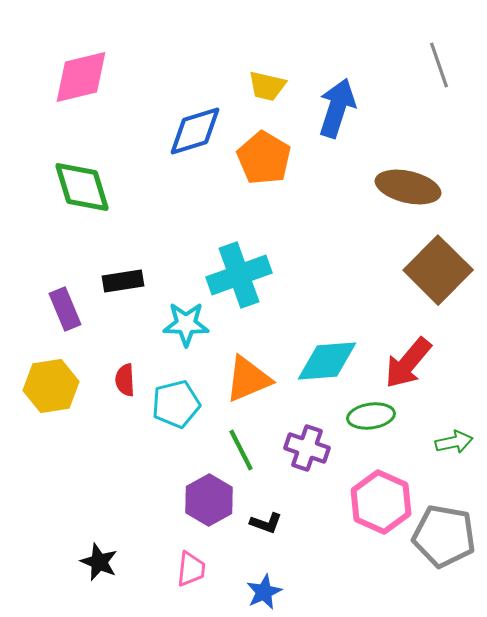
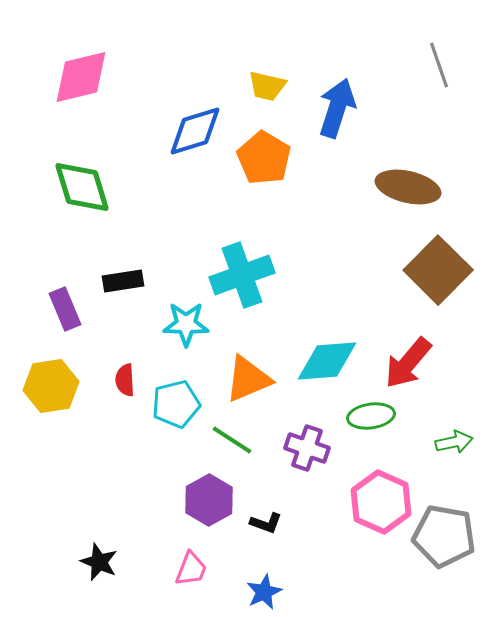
cyan cross: moved 3 px right
green line: moved 9 px left, 10 px up; rotated 30 degrees counterclockwise
pink trapezoid: rotated 15 degrees clockwise
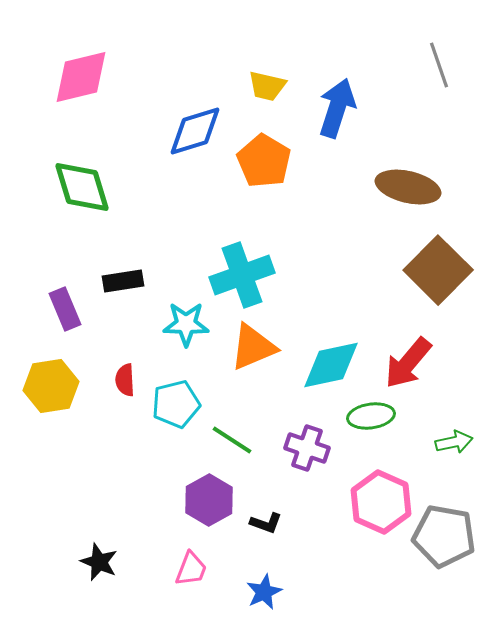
orange pentagon: moved 3 px down
cyan diamond: moved 4 px right, 4 px down; rotated 8 degrees counterclockwise
orange triangle: moved 5 px right, 32 px up
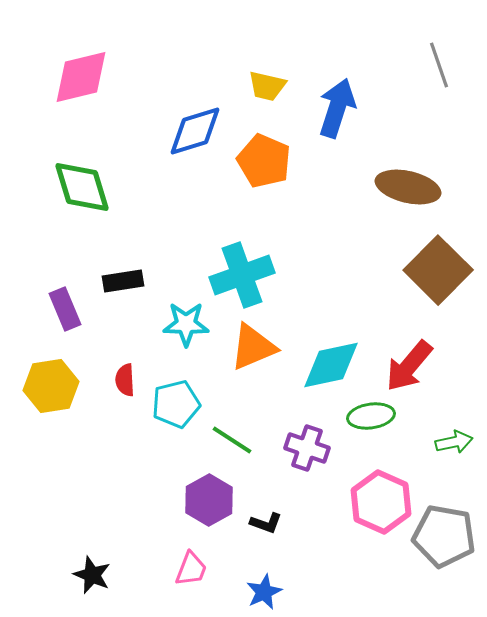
orange pentagon: rotated 8 degrees counterclockwise
red arrow: moved 1 px right, 3 px down
black star: moved 7 px left, 13 px down
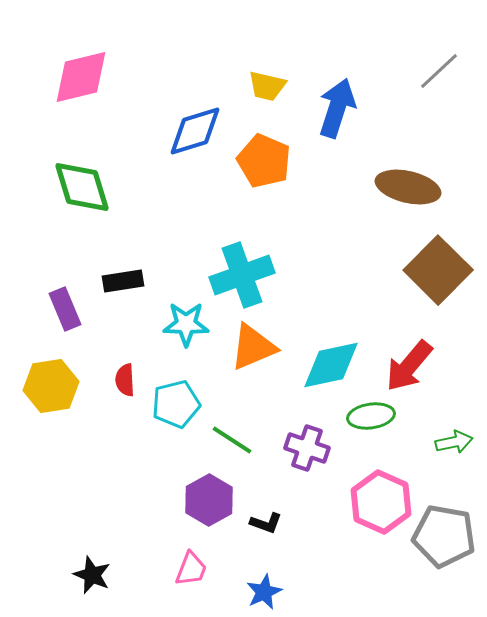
gray line: moved 6 px down; rotated 66 degrees clockwise
